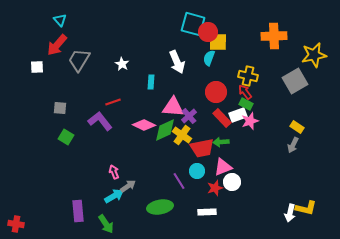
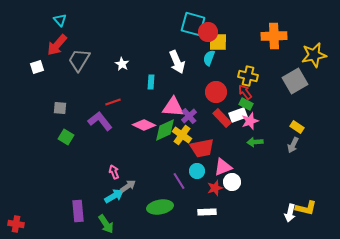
white square at (37, 67): rotated 16 degrees counterclockwise
green arrow at (221, 142): moved 34 px right
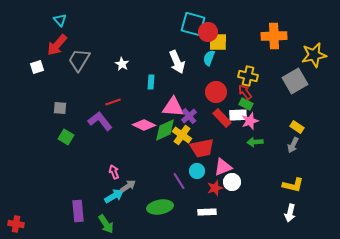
white rectangle at (238, 115): rotated 18 degrees clockwise
yellow L-shape at (306, 208): moved 13 px left, 23 px up
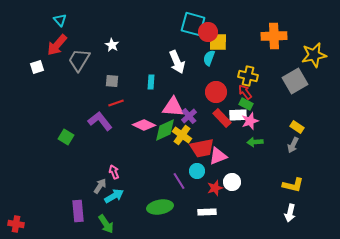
white star at (122, 64): moved 10 px left, 19 px up
red line at (113, 102): moved 3 px right, 1 px down
gray square at (60, 108): moved 52 px right, 27 px up
pink triangle at (223, 167): moved 5 px left, 11 px up
gray arrow at (128, 186): moved 28 px left; rotated 21 degrees counterclockwise
